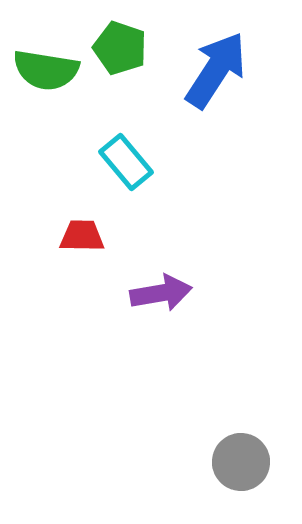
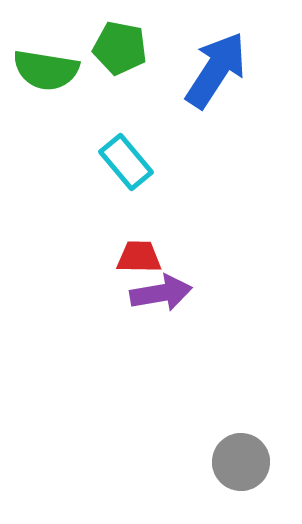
green pentagon: rotated 8 degrees counterclockwise
red trapezoid: moved 57 px right, 21 px down
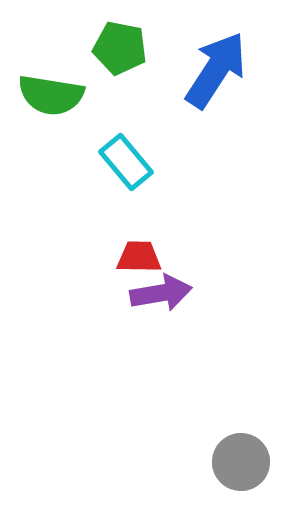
green semicircle: moved 5 px right, 25 px down
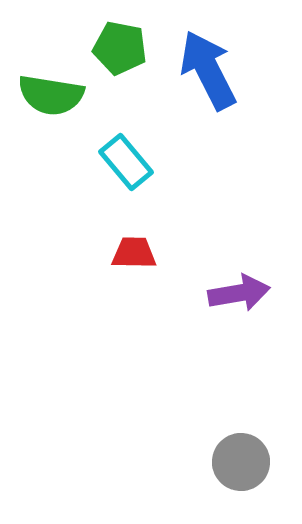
blue arrow: moved 8 px left; rotated 60 degrees counterclockwise
red trapezoid: moved 5 px left, 4 px up
purple arrow: moved 78 px right
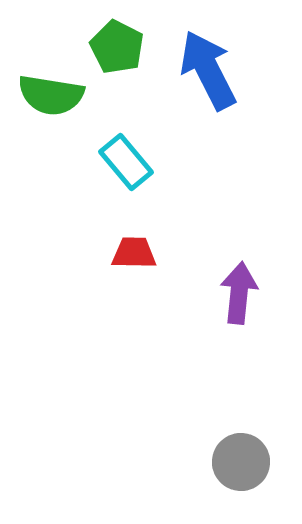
green pentagon: moved 3 px left, 1 px up; rotated 16 degrees clockwise
purple arrow: rotated 74 degrees counterclockwise
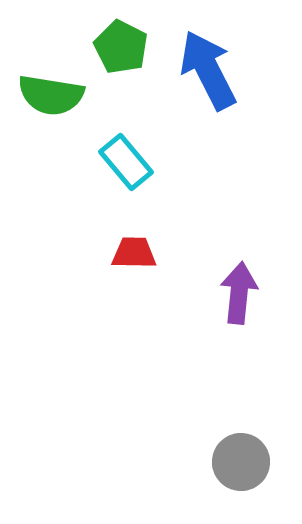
green pentagon: moved 4 px right
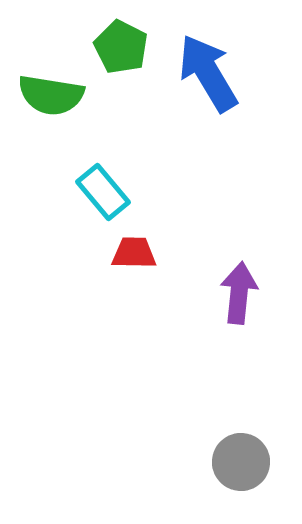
blue arrow: moved 3 px down; rotated 4 degrees counterclockwise
cyan rectangle: moved 23 px left, 30 px down
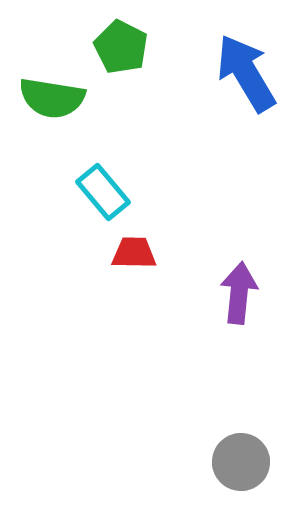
blue arrow: moved 38 px right
green semicircle: moved 1 px right, 3 px down
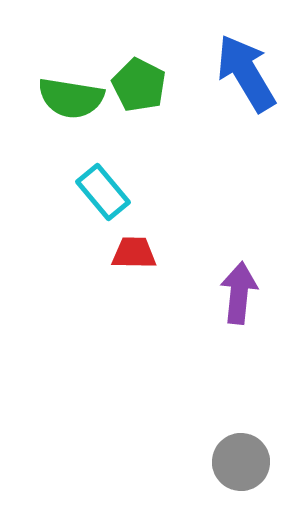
green pentagon: moved 18 px right, 38 px down
green semicircle: moved 19 px right
